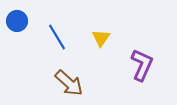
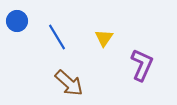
yellow triangle: moved 3 px right
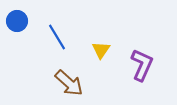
yellow triangle: moved 3 px left, 12 px down
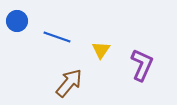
blue line: rotated 40 degrees counterclockwise
brown arrow: rotated 92 degrees counterclockwise
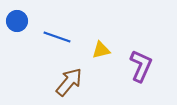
yellow triangle: rotated 42 degrees clockwise
purple L-shape: moved 1 px left, 1 px down
brown arrow: moved 1 px up
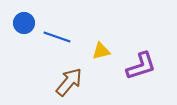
blue circle: moved 7 px right, 2 px down
yellow triangle: moved 1 px down
purple L-shape: rotated 48 degrees clockwise
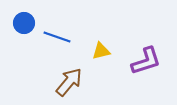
purple L-shape: moved 5 px right, 5 px up
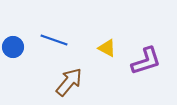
blue circle: moved 11 px left, 24 px down
blue line: moved 3 px left, 3 px down
yellow triangle: moved 6 px right, 3 px up; rotated 42 degrees clockwise
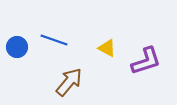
blue circle: moved 4 px right
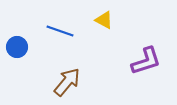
blue line: moved 6 px right, 9 px up
yellow triangle: moved 3 px left, 28 px up
brown arrow: moved 2 px left
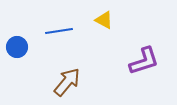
blue line: moved 1 px left; rotated 28 degrees counterclockwise
purple L-shape: moved 2 px left
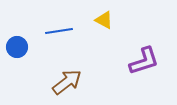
brown arrow: rotated 12 degrees clockwise
